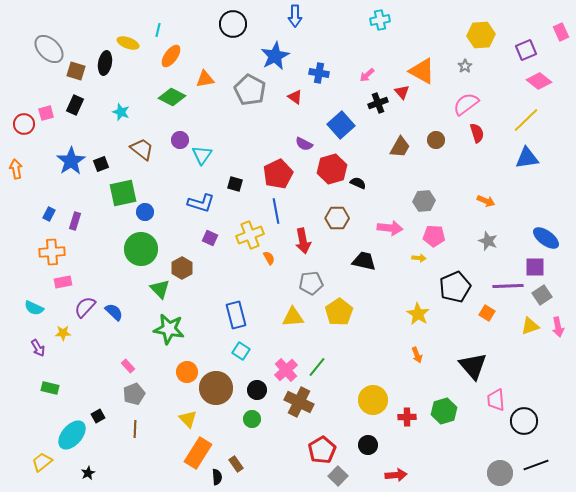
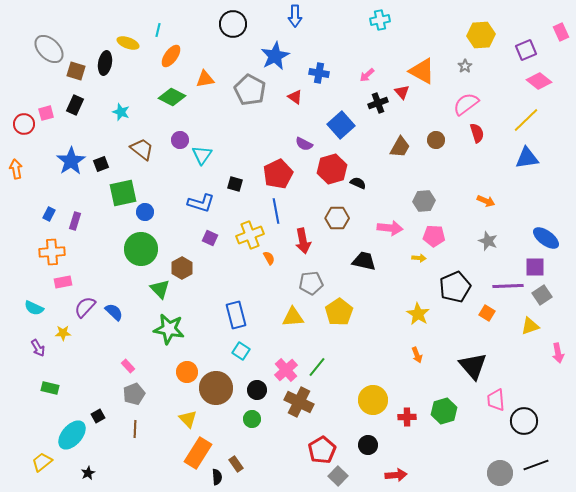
pink arrow at (558, 327): moved 26 px down
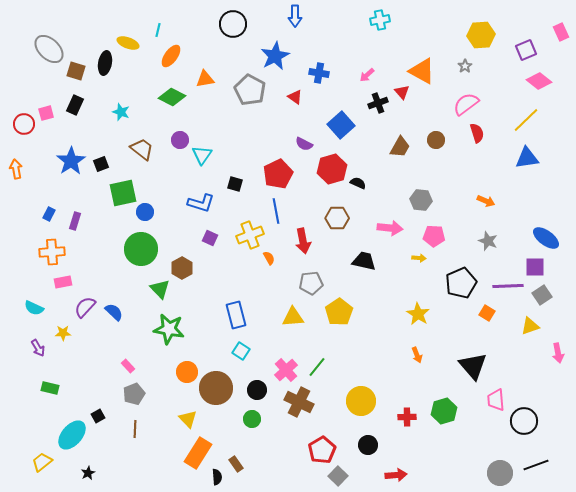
gray hexagon at (424, 201): moved 3 px left, 1 px up; rotated 10 degrees clockwise
black pentagon at (455, 287): moved 6 px right, 4 px up
yellow circle at (373, 400): moved 12 px left, 1 px down
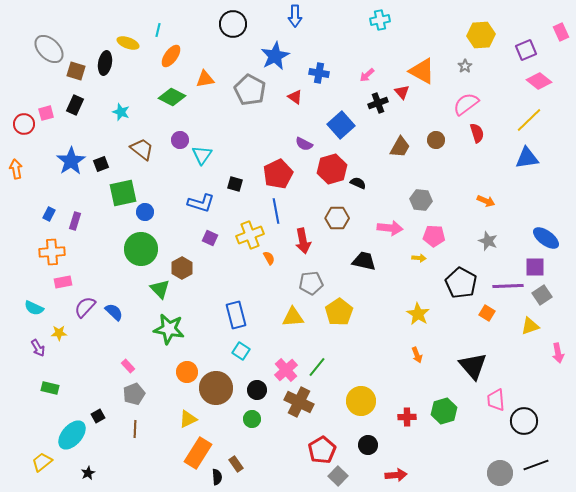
yellow line at (526, 120): moved 3 px right
black pentagon at (461, 283): rotated 20 degrees counterclockwise
yellow star at (63, 333): moved 4 px left
yellow triangle at (188, 419): rotated 48 degrees clockwise
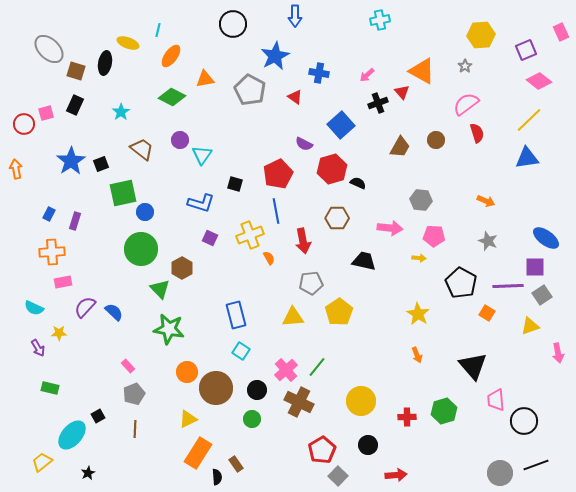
cyan star at (121, 112): rotated 18 degrees clockwise
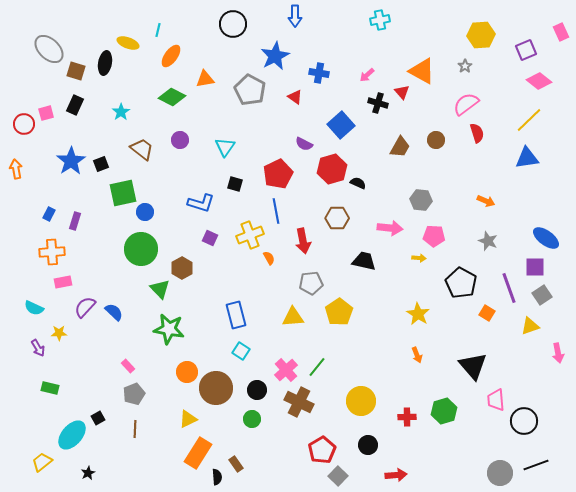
black cross at (378, 103): rotated 36 degrees clockwise
cyan triangle at (202, 155): moved 23 px right, 8 px up
purple line at (508, 286): moved 1 px right, 2 px down; rotated 72 degrees clockwise
black square at (98, 416): moved 2 px down
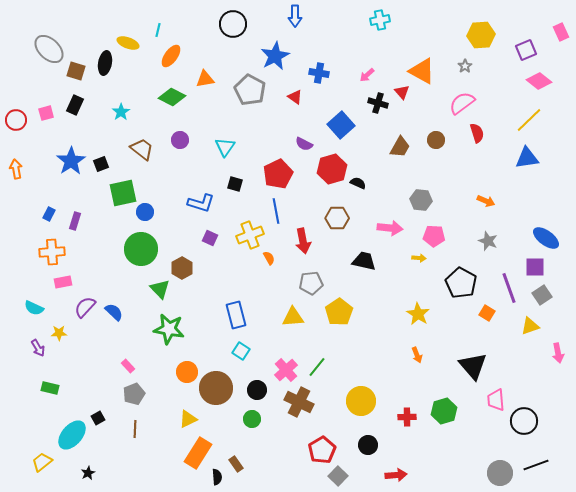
pink semicircle at (466, 104): moved 4 px left, 1 px up
red circle at (24, 124): moved 8 px left, 4 px up
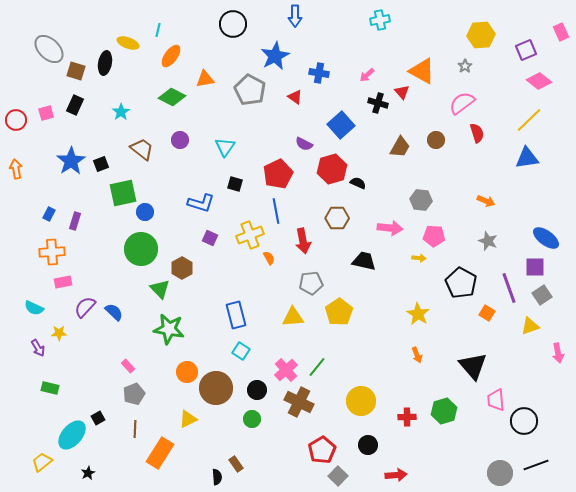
orange rectangle at (198, 453): moved 38 px left
